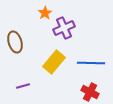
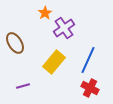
purple cross: rotated 10 degrees counterclockwise
brown ellipse: moved 1 px down; rotated 15 degrees counterclockwise
blue line: moved 3 px left, 3 px up; rotated 68 degrees counterclockwise
red cross: moved 4 px up
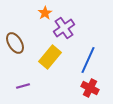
yellow rectangle: moved 4 px left, 5 px up
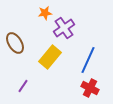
orange star: rotated 24 degrees clockwise
purple line: rotated 40 degrees counterclockwise
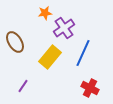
brown ellipse: moved 1 px up
blue line: moved 5 px left, 7 px up
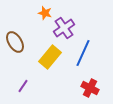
orange star: rotated 24 degrees clockwise
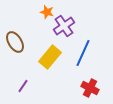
orange star: moved 2 px right, 1 px up
purple cross: moved 2 px up
